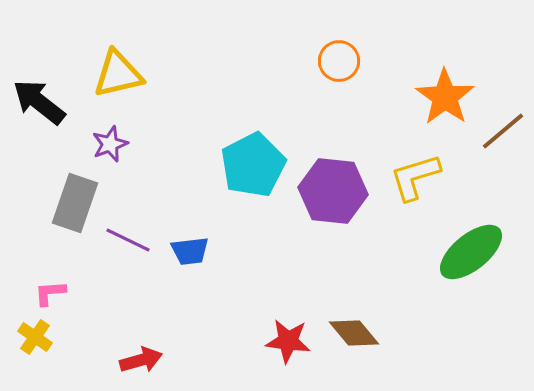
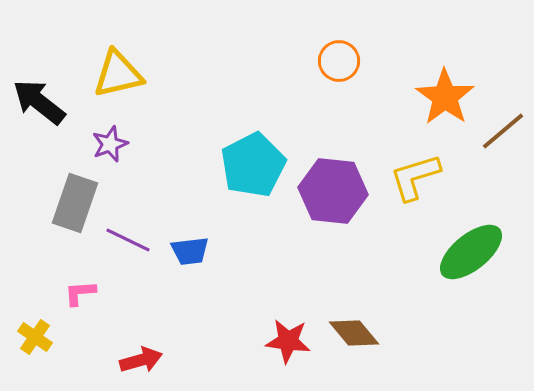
pink L-shape: moved 30 px right
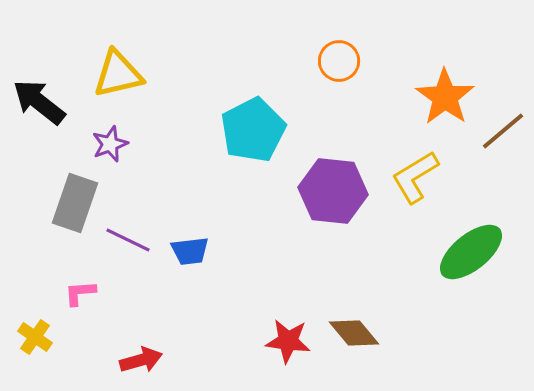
cyan pentagon: moved 35 px up
yellow L-shape: rotated 14 degrees counterclockwise
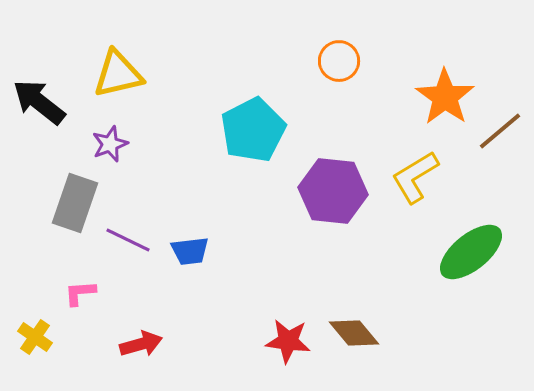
brown line: moved 3 px left
red arrow: moved 16 px up
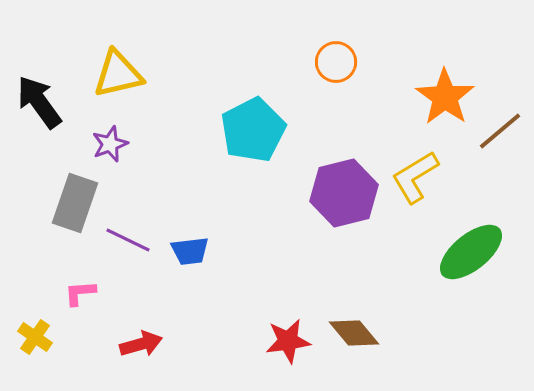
orange circle: moved 3 px left, 1 px down
black arrow: rotated 16 degrees clockwise
purple hexagon: moved 11 px right, 2 px down; rotated 20 degrees counterclockwise
red star: rotated 15 degrees counterclockwise
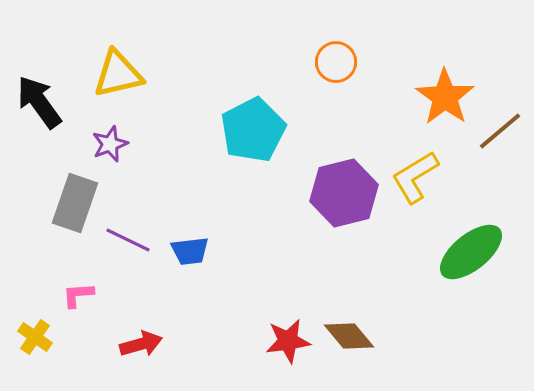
pink L-shape: moved 2 px left, 2 px down
brown diamond: moved 5 px left, 3 px down
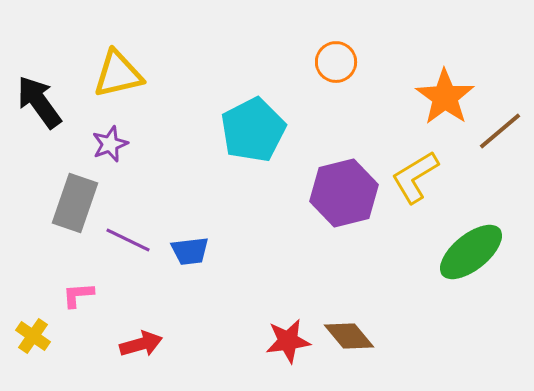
yellow cross: moved 2 px left, 1 px up
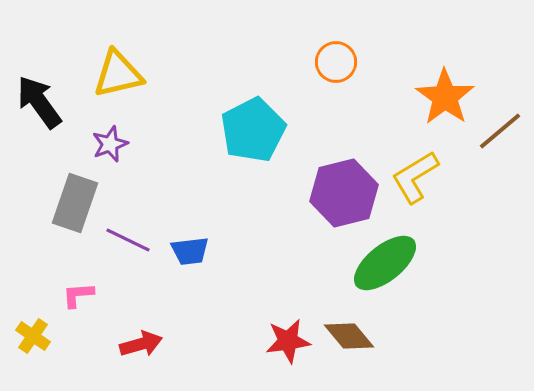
green ellipse: moved 86 px left, 11 px down
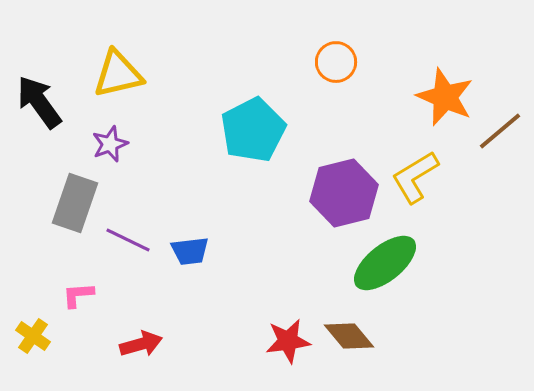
orange star: rotated 12 degrees counterclockwise
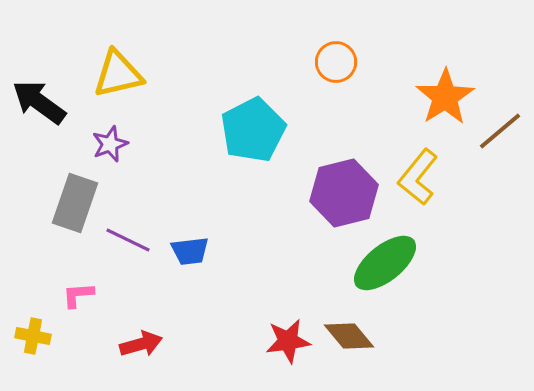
orange star: rotated 16 degrees clockwise
black arrow: rotated 18 degrees counterclockwise
yellow L-shape: moved 3 px right; rotated 20 degrees counterclockwise
yellow cross: rotated 24 degrees counterclockwise
